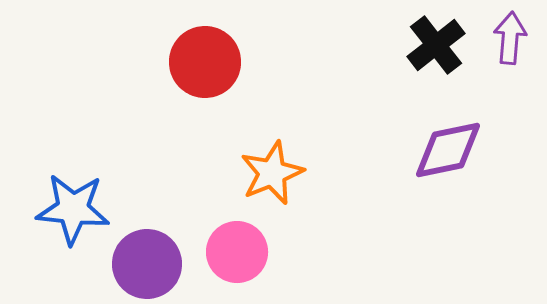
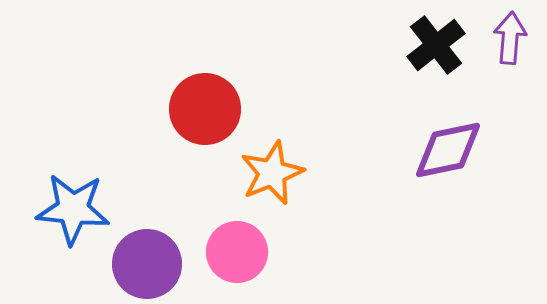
red circle: moved 47 px down
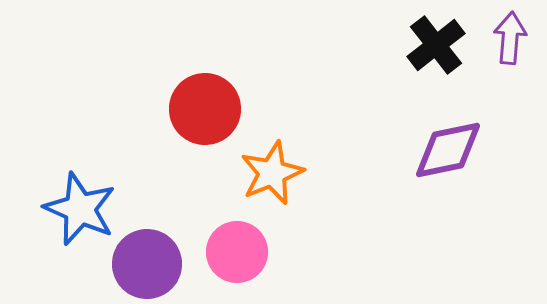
blue star: moved 7 px right; rotated 18 degrees clockwise
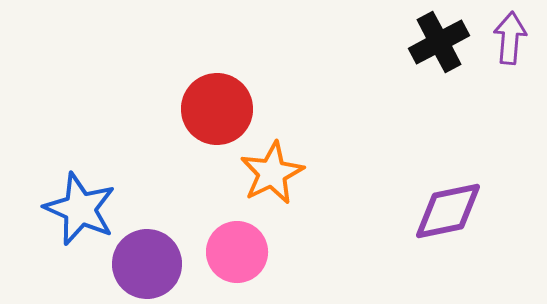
black cross: moved 3 px right, 3 px up; rotated 10 degrees clockwise
red circle: moved 12 px right
purple diamond: moved 61 px down
orange star: rotated 4 degrees counterclockwise
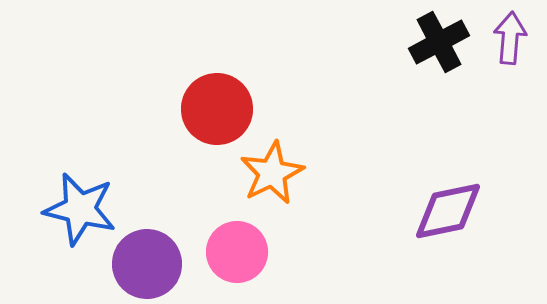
blue star: rotated 10 degrees counterclockwise
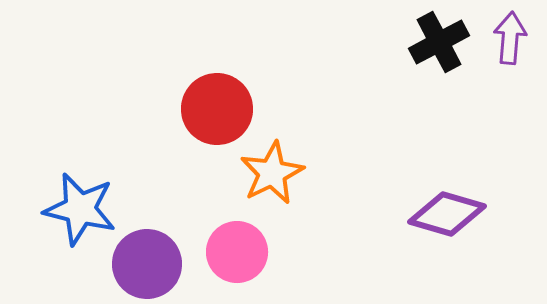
purple diamond: moved 1 px left, 3 px down; rotated 28 degrees clockwise
